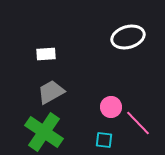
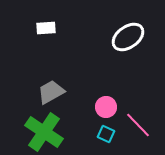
white ellipse: rotated 20 degrees counterclockwise
white rectangle: moved 26 px up
pink circle: moved 5 px left
pink line: moved 2 px down
cyan square: moved 2 px right, 6 px up; rotated 18 degrees clockwise
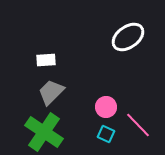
white rectangle: moved 32 px down
gray trapezoid: rotated 16 degrees counterclockwise
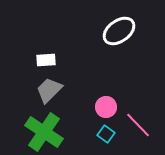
white ellipse: moved 9 px left, 6 px up
gray trapezoid: moved 2 px left, 2 px up
cyan square: rotated 12 degrees clockwise
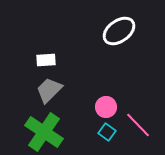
cyan square: moved 1 px right, 2 px up
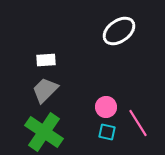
gray trapezoid: moved 4 px left
pink line: moved 2 px up; rotated 12 degrees clockwise
cyan square: rotated 24 degrees counterclockwise
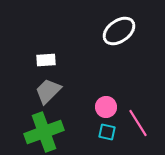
gray trapezoid: moved 3 px right, 1 px down
green cross: rotated 36 degrees clockwise
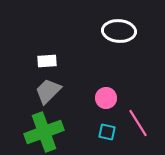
white ellipse: rotated 40 degrees clockwise
white rectangle: moved 1 px right, 1 px down
pink circle: moved 9 px up
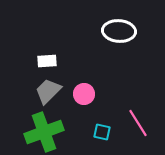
pink circle: moved 22 px left, 4 px up
cyan square: moved 5 px left
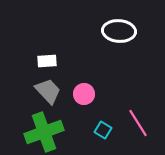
gray trapezoid: rotated 92 degrees clockwise
cyan square: moved 1 px right, 2 px up; rotated 18 degrees clockwise
